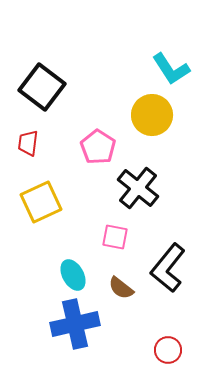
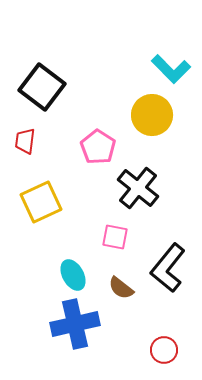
cyan L-shape: rotated 12 degrees counterclockwise
red trapezoid: moved 3 px left, 2 px up
red circle: moved 4 px left
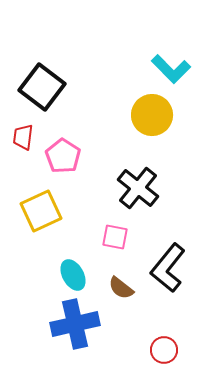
red trapezoid: moved 2 px left, 4 px up
pink pentagon: moved 35 px left, 9 px down
yellow square: moved 9 px down
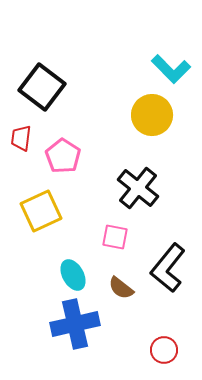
red trapezoid: moved 2 px left, 1 px down
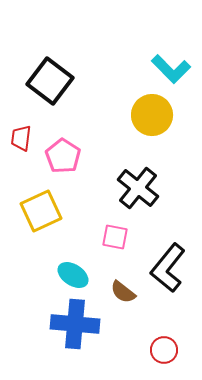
black square: moved 8 px right, 6 px up
cyan ellipse: rotated 28 degrees counterclockwise
brown semicircle: moved 2 px right, 4 px down
blue cross: rotated 18 degrees clockwise
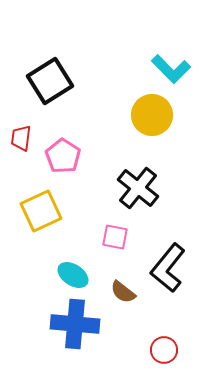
black square: rotated 21 degrees clockwise
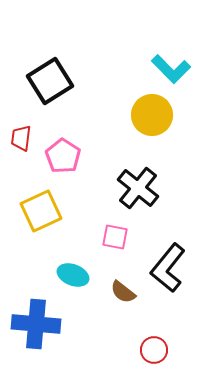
cyan ellipse: rotated 12 degrees counterclockwise
blue cross: moved 39 px left
red circle: moved 10 px left
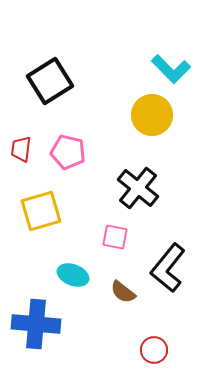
red trapezoid: moved 11 px down
pink pentagon: moved 5 px right, 4 px up; rotated 20 degrees counterclockwise
yellow square: rotated 9 degrees clockwise
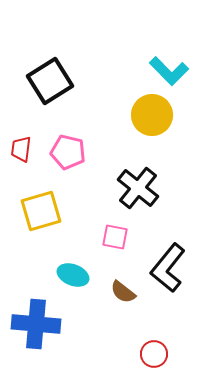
cyan L-shape: moved 2 px left, 2 px down
red circle: moved 4 px down
